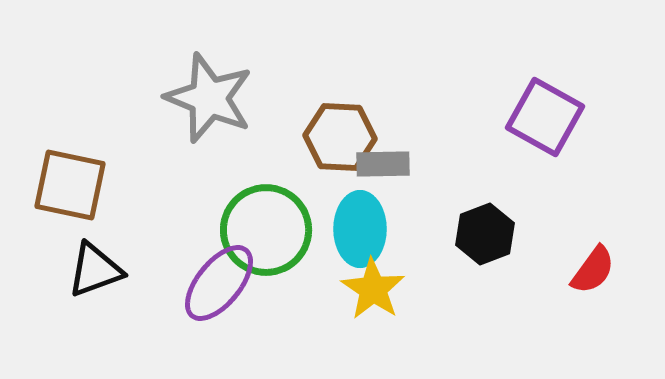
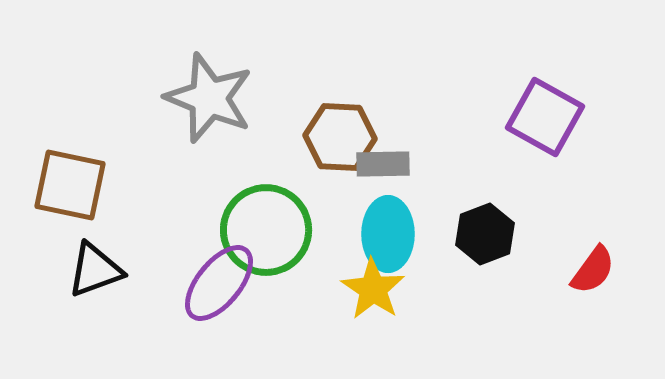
cyan ellipse: moved 28 px right, 5 px down
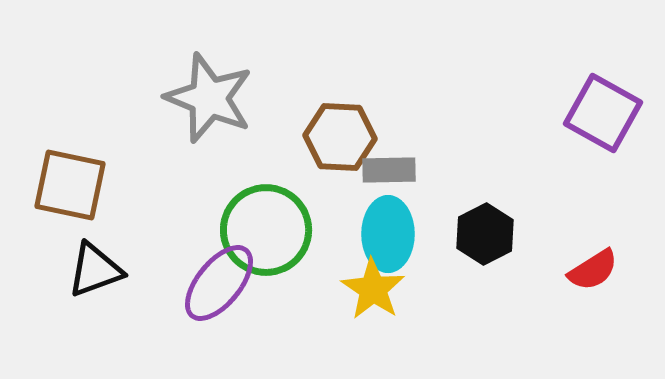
purple square: moved 58 px right, 4 px up
gray rectangle: moved 6 px right, 6 px down
black hexagon: rotated 6 degrees counterclockwise
red semicircle: rotated 22 degrees clockwise
